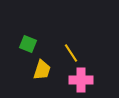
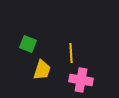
yellow line: rotated 30 degrees clockwise
pink cross: rotated 10 degrees clockwise
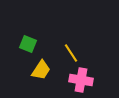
yellow line: rotated 30 degrees counterclockwise
yellow trapezoid: moved 1 px left; rotated 15 degrees clockwise
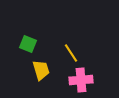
yellow trapezoid: rotated 50 degrees counterclockwise
pink cross: rotated 15 degrees counterclockwise
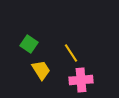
green square: moved 1 px right; rotated 12 degrees clockwise
yellow trapezoid: rotated 15 degrees counterclockwise
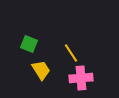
green square: rotated 12 degrees counterclockwise
pink cross: moved 2 px up
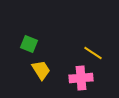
yellow line: moved 22 px right; rotated 24 degrees counterclockwise
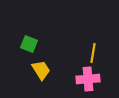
yellow line: rotated 66 degrees clockwise
pink cross: moved 7 px right, 1 px down
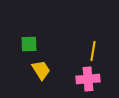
green square: rotated 24 degrees counterclockwise
yellow line: moved 2 px up
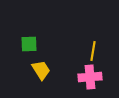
pink cross: moved 2 px right, 2 px up
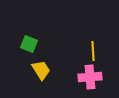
green square: rotated 24 degrees clockwise
yellow line: rotated 12 degrees counterclockwise
